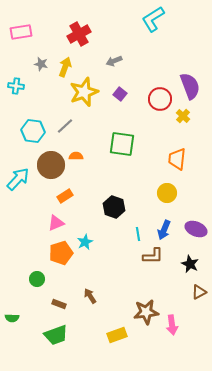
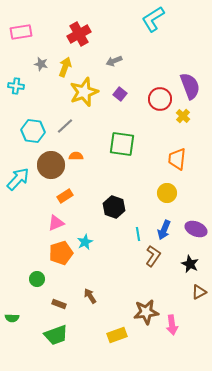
brown L-shape: rotated 55 degrees counterclockwise
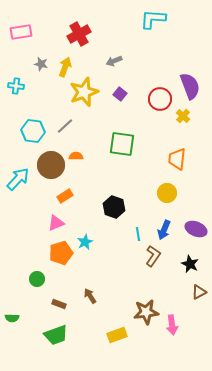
cyan L-shape: rotated 36 degrees clockwise
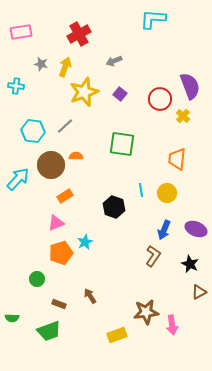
cyan line: moved 3 px right, 44 px up
green trapezoid: moved 7 px left, 4 px up
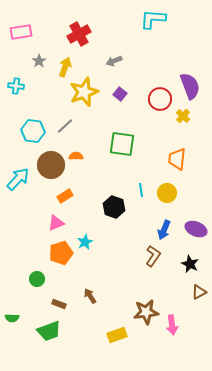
gray star: moved 2 px left, 3 px up; rotated 24 degrees clockwise
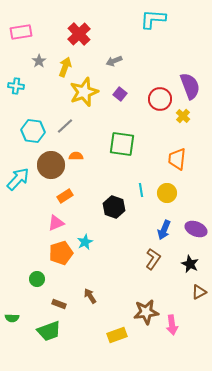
red cross: rotated 15 degrees counterclockwise
brown L-shape: moved 3 px down
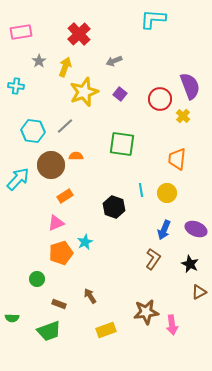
yellow rectangle: moved 11 px left, 5 px up
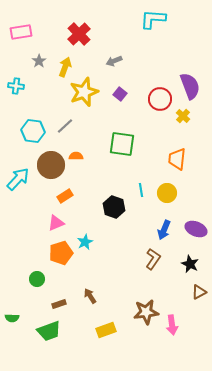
brown rectangle: rotated 40 degrees counterclockwise
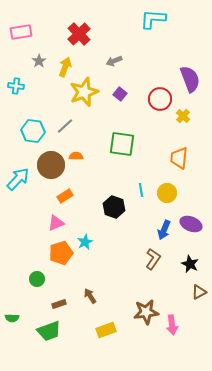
purple semicircle: moved 7 px up
orange trapezoid: moved 2 px right, 1 px up
purple ellipse: moved 5 px left, 5 px up
